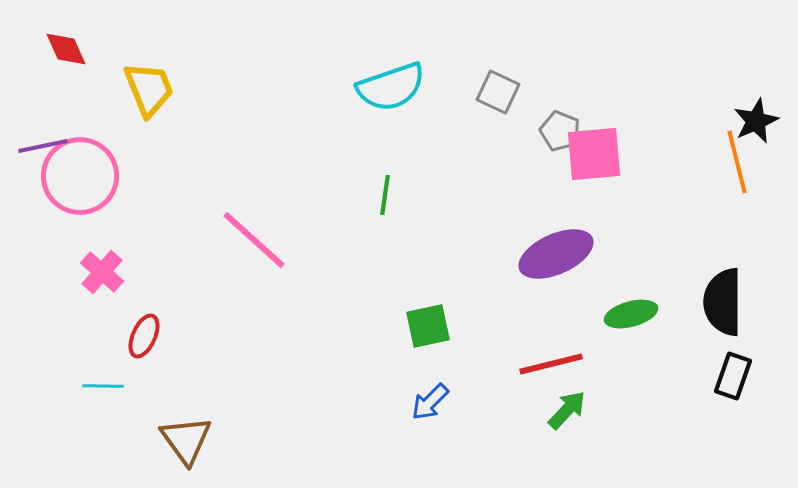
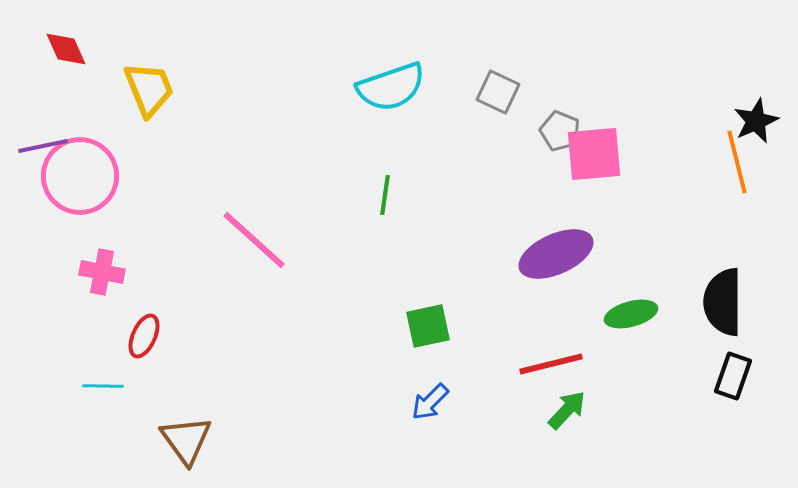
pink cross: rotated 30 degrees counterclockwise
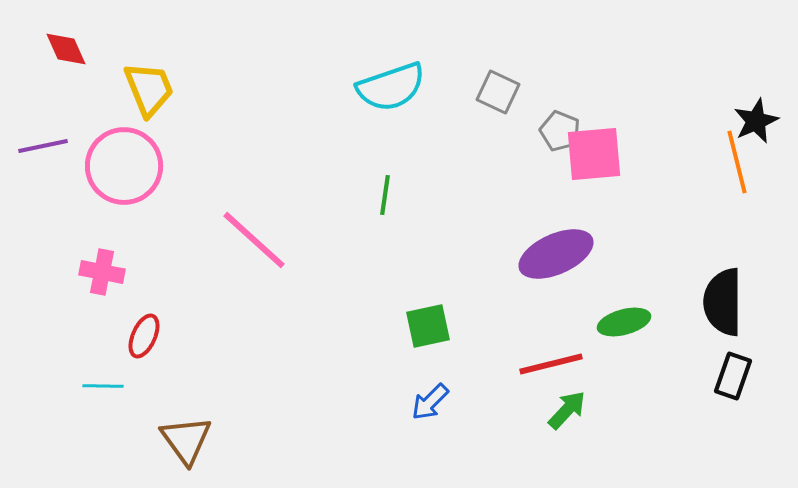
pink circle: moved 44 px right, 10 px up
green ellipse: moved 7 px left, 8 px down
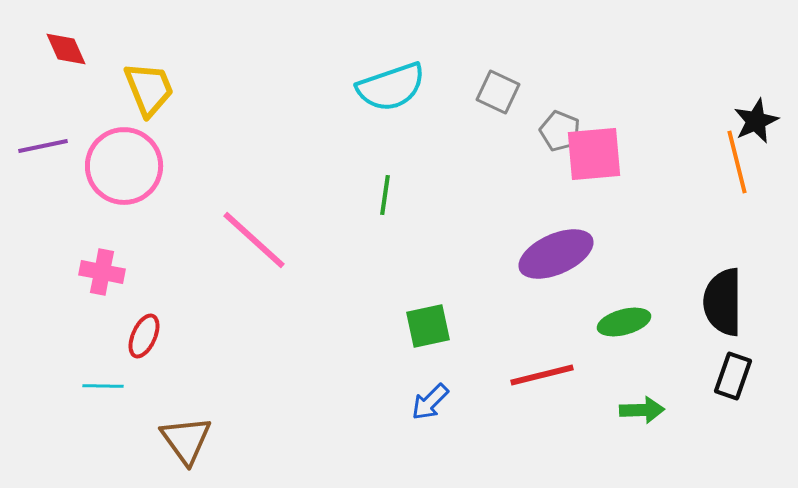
red line: moved 9 px left, 11 px down
green arrow: moved 75 px right; rotated 45 degrees clockwise
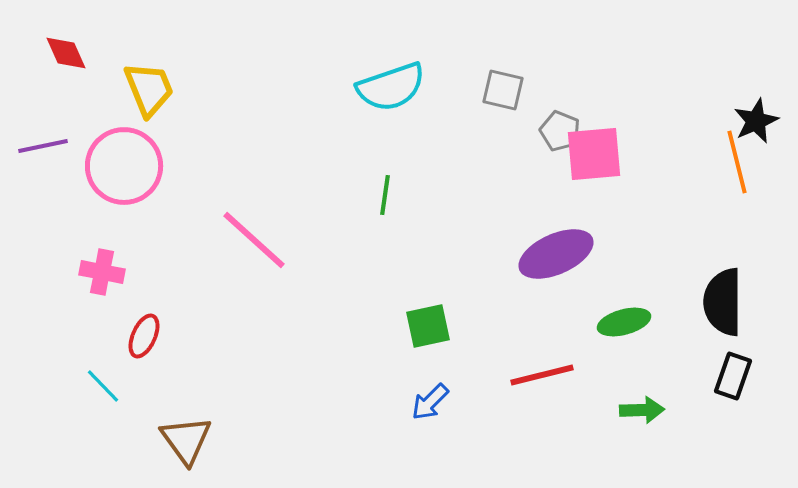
red diamond: moved 4 px down
gray square: moved 5 px right, 2 px up; rotated 12 degrees counterclockwise
cyan line: rotated 45 degrees clockwise
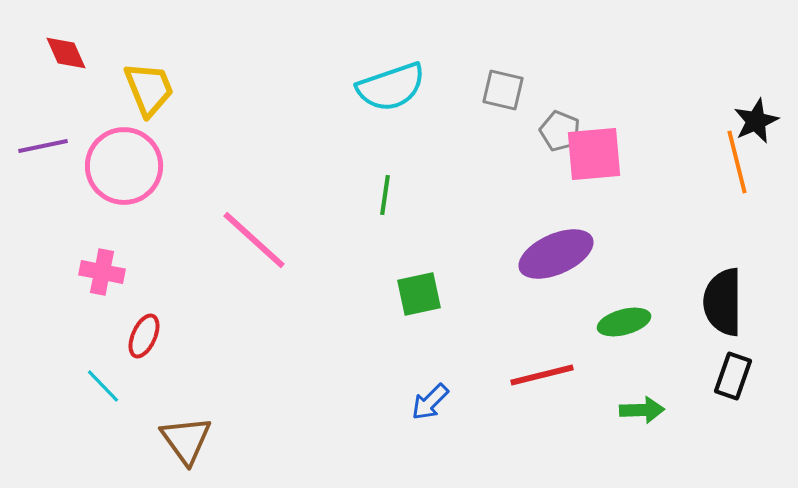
green square: moved 9 px left, 32 px up
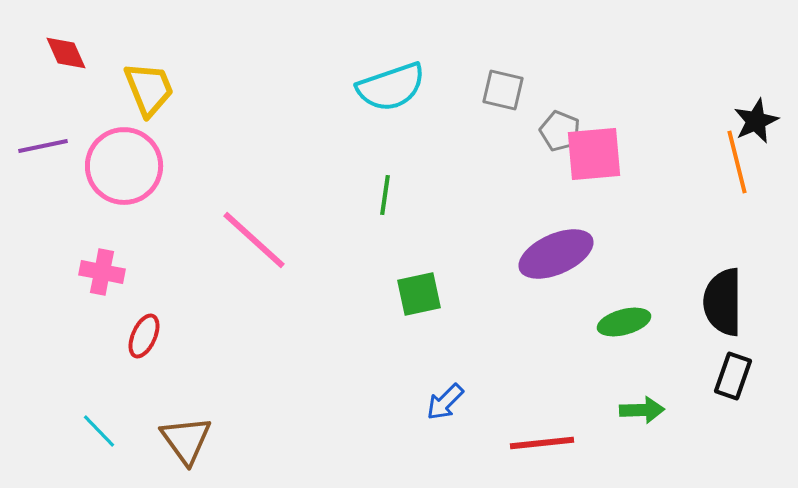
red line: moved 68 px down; rotated 8 degrees clockwise
cyan line: moved 4 px left, 45 px down
blue arrow: moved 15 px right
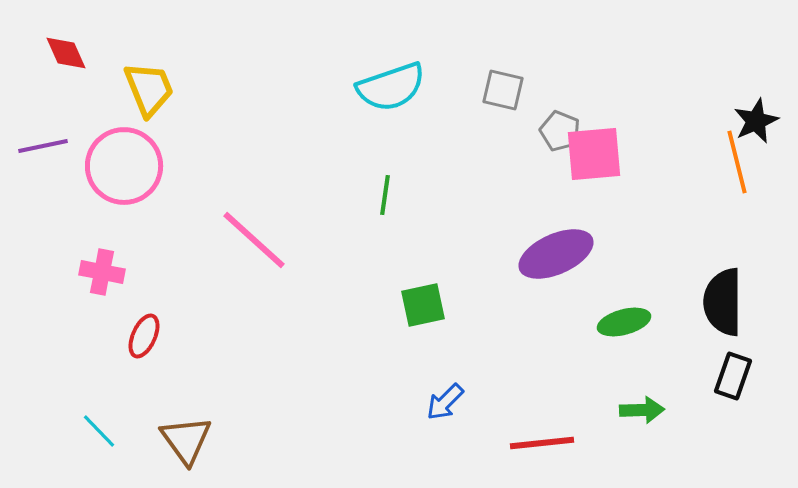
green square: moved 4 px right, 11 px down
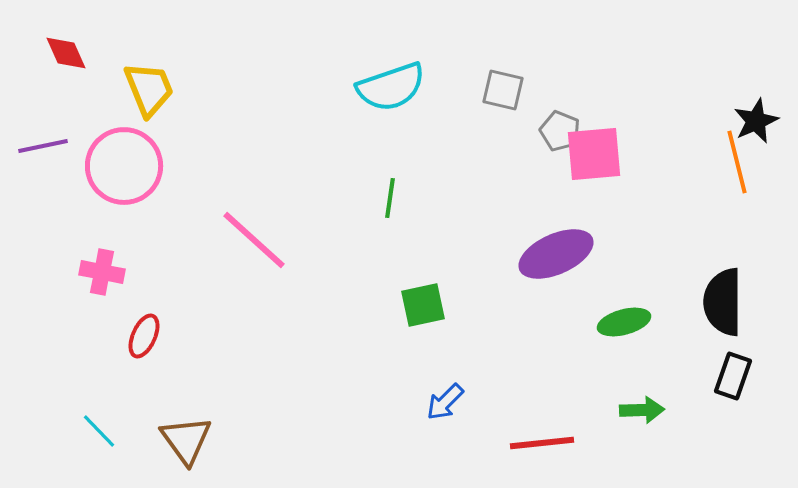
green line: moved 5 px right, 3 px down
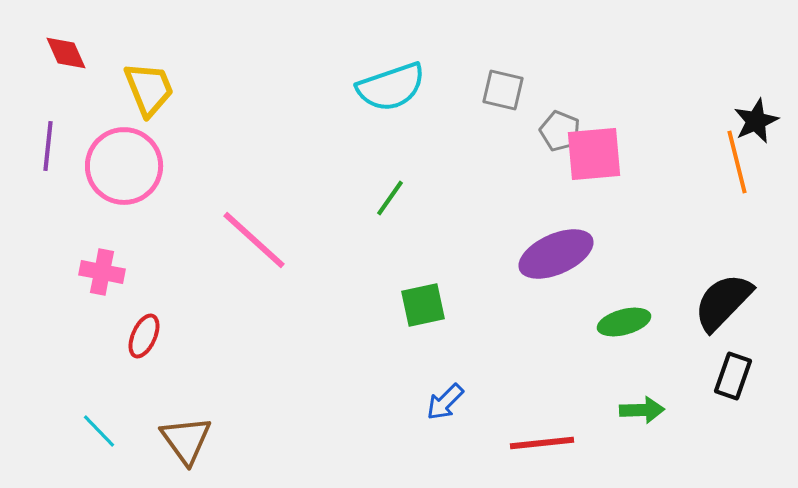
purple line: moved 5 px right; rotated 72 degrees counterclockwise
green line: rotated 27 degrees clockwise
black semicircle: rotated 44 degrees clockwise
